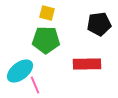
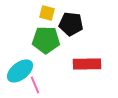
black pentagon: moved 28 px left; rotated 15 degrees clockwise
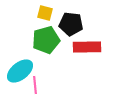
yellow square: moved 2 px left
green pentagon: rotated 16 degrees counterclockwise
red rectangle: moved 17 px up
pink line: rotated 18 degrees clockwise
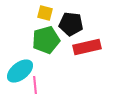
red rectangle: rotated 12 degrees counterclockwise
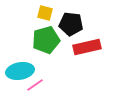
cyan ellipse: rotated 28 degrees clockwise
pink line: rotated 60 degrees clockwise
